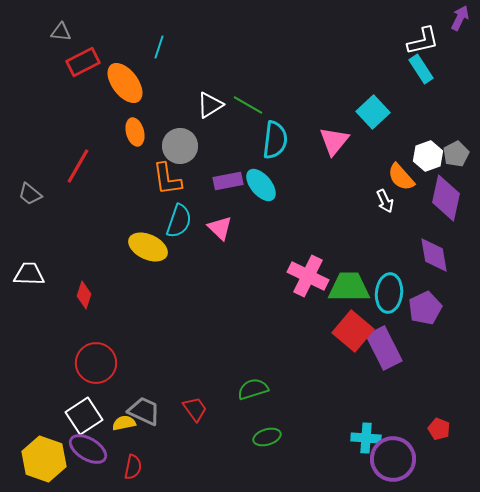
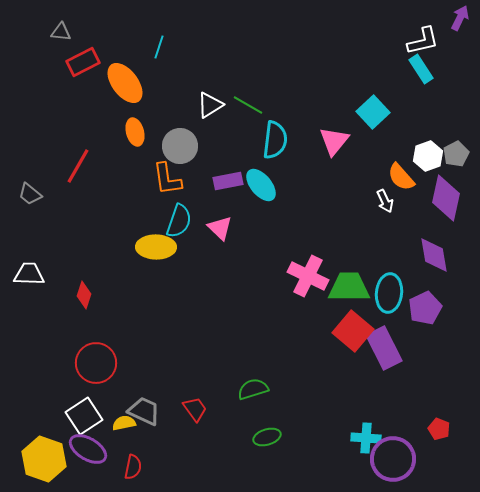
yellow ellipse at (148, 247): moved 8 px right; rotated 24 degrees counterclockwise
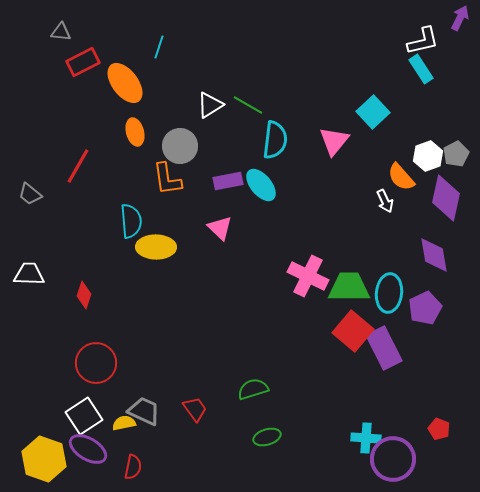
cyan semicircle at (179, 221): moved 48 px left; rotated 24 degrees counterclockwise
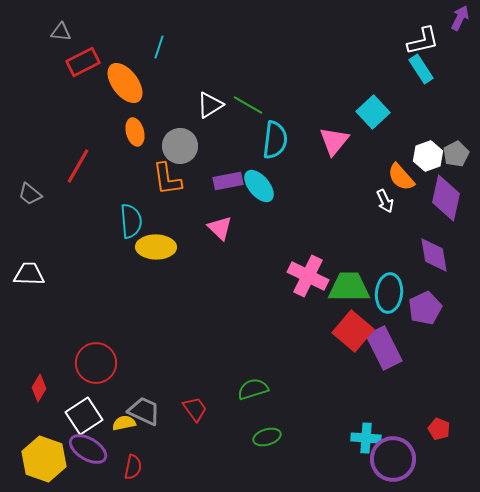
cyan ellipse at (261, 185): moved 2 px left, 1 px down
red diamond at (84, 295): moved 45 px left, 93 px down; rotated 12 degrees clockwise
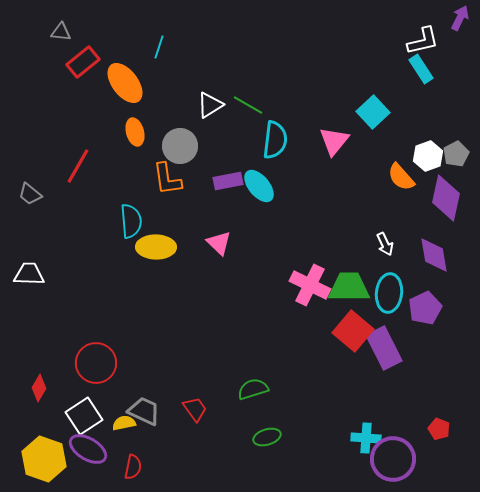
red rectangle at (83, 62): rotated 12 degrees counterclockwise
white arrow at (385, 201): moved 43 px down
pink triangle at (220, 228): moved 1 px left, 15 px down
pink cross at (308, 276): moved 2 px right, 9 px down
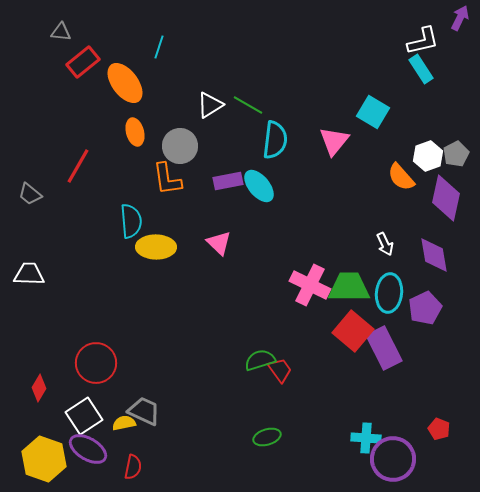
cyan square at (373, 112): rotated 16 degrees counterclockwise
green semicircle at (253, 389): moved 7 px right, 29 px up
red trapezoid at (195, 409): moved 85 px right, 39 px up
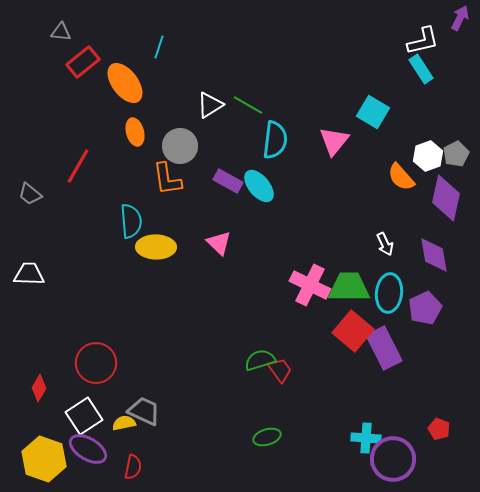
purple rectangle at (228, 181): rotated 40 degrees clockwise
